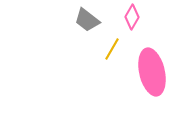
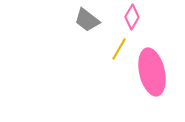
yellow line: moved 7 px right
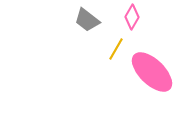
yellow line: moved 3 px left
pink ellipse: rotated 33 degrees counterclockwise
